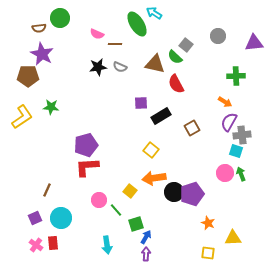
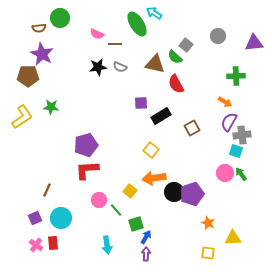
red L-shape at (87, 167): moved 3 px down
green arrow at (241, 174): rotated 16 degrees counterclockwise
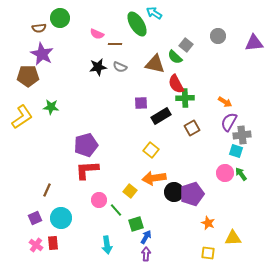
green cross at (236, 76): moved 51 px left, 22 px down
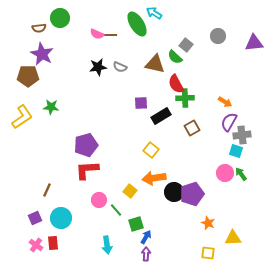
brown line at (115, 44): moved 5 px left, 9 px up
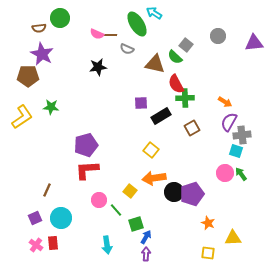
gray semicircle at (120, 67): moved 7 px right, 18 px up
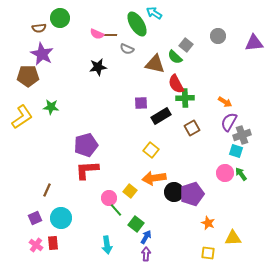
gray cross at (242, 135): rotated 12 degrees counterclockwise
pink circle at (99, 200): moved 10 px right, 2 px up
green square at (136, 224): rotated 35 degrees counterclockwise
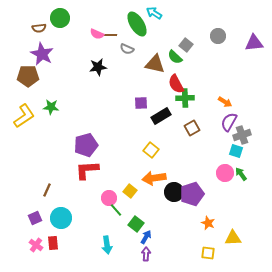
yellow L-shape at (22, 117): moved 2 px right, 1 px up
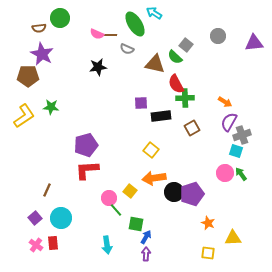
green ellipse at (137, 24): moved 2 px left
black rectangle at (161, 116): rotated 24 degrees clockwise
purple square at (35, 218): rotated 16 degrees counterclockwise
green square at (136, 224): rotated 28 degrees counterclockwise
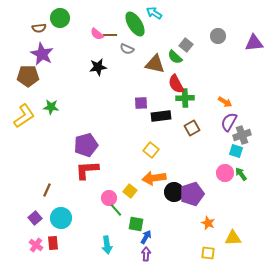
pink semicircle at (97, 34): rotated 16 degrees clockwise
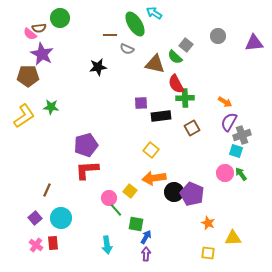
pink semicircle at (97, 34): moved 67 px left
purple pentagon at (192, 194): rotated 30 degrees counterclockwise
